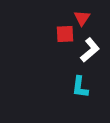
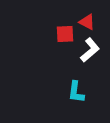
red triangle: moved 5 px right, 4 px down; rotated 36 degrees counterclockwise
cyan L-shape: moved 4 px left, 5 px down
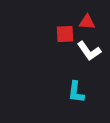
red triangle: rotated 24 degrees counterclockwise
white L-shape: moved 1 px left, 1 px down; rotated 95 degrees clockwise
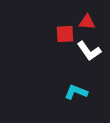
cyan L-shape: rotated 105 degrees clockwise
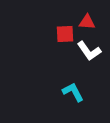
cyan L-shape: moved 3 px left; rotated 40 degrees clockwise
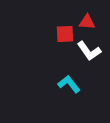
cyan L-shape: moved 4 px left, 8 px up; rotated 10 degrees counterclockwise
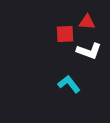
white L-shape: rotated 35 degrees counterclockwise
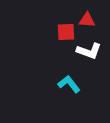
red triangle: moved 2 px up
red square: moved 1 px right, 2 px up
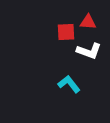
red triangle: moved 1 px right, 2 px down
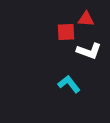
red triangle: moved 2 px left, 3 px up
